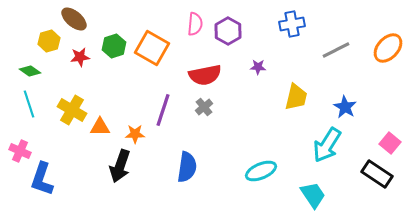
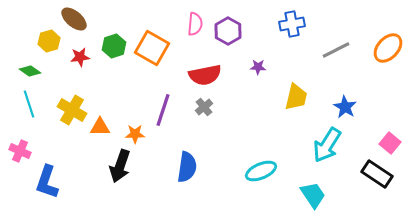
blue L-shape: moved 5 px right, 3 px down
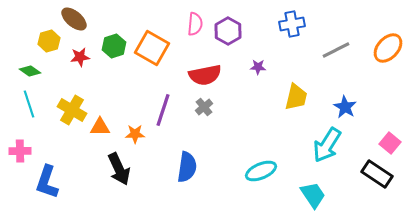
pink cross: rotated 25 degrees counterclockwise
black arrow: moved 1 px left, 3 px down; rotated 44 degrees counterclockwise
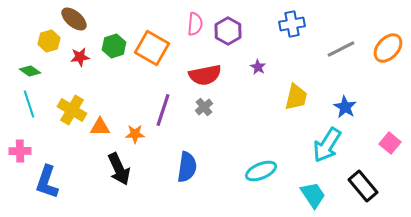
gray line: moved 5 px right, 1 px up
purple star: rotated 28 degrees clockwise
black rectangle: moved 14 px left, 12 px down; rotated 16 degrees clockwise
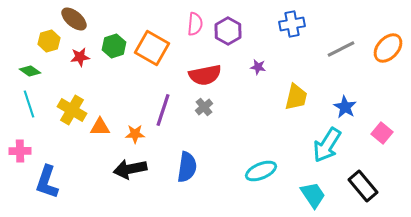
purple star: rotated 21 degrees counterclockwise
pink square: moved 8 px left, 10 px up
black arrow: moved 11 px right; rotated 104 degrees clockwise
